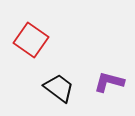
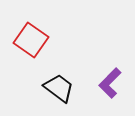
purple L-shape: moved 1 px right, 1 px down; rotated 60 degrees counterclockwise
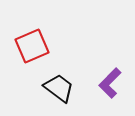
red square: moved 1 px right, 6 px down; rotated 32 degrees clockwise
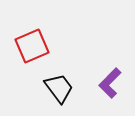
black trapezoid: rotated 16 degrees clockwise
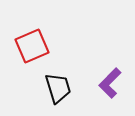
black trapezoid: moved 1 px left; rotated 20 degrees clockwise
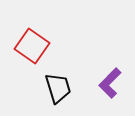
red square: rotated 32 degrees counterclockwise
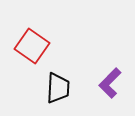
black trapezoid: rotated 20 degrees clockwise
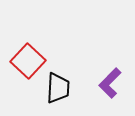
red square: moved 4 px left, 15 px down; rotated 8 degrees clockwise
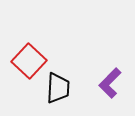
red square: moved 1 px right
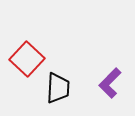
red square: moved 2 px left, 2 px up
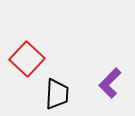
black trapezoid: moved 1 px left, 6 px down
